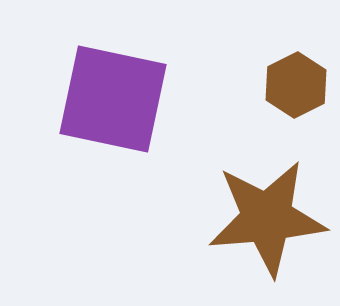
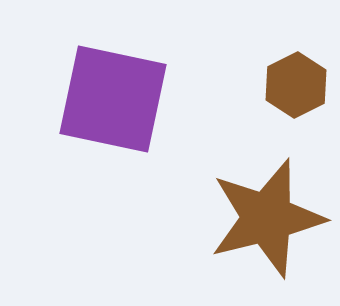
brown star: rotated 9 degrees counterclockwise
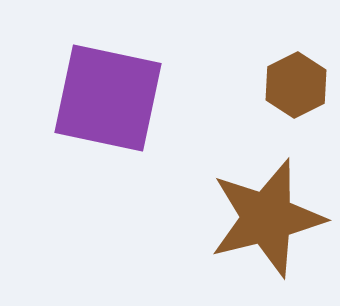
purple square: moved 5 px left, 1 px up
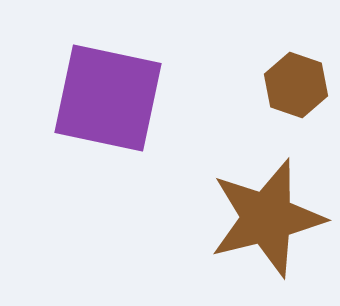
brown hexagon: rotated 14 degrees counterclockwise
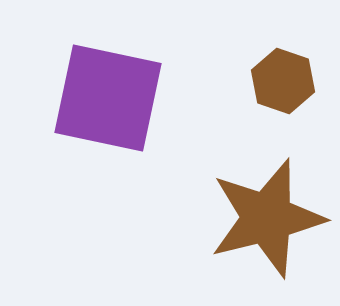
brown hexagon: moved 13 px left, 4 px up
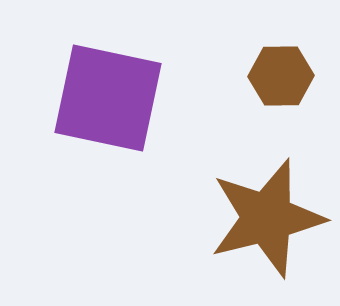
brown hexagon: moved 2 px left, 5 px up; rotated 20 degrees counterclockwise
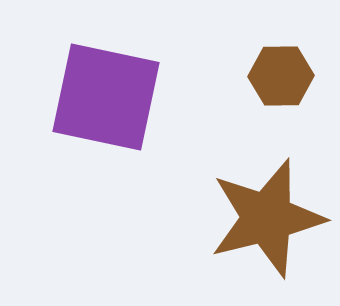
purple square: moved 2 px left, 1 px up
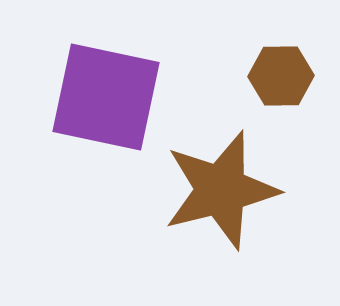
brown star: moved 46 px left, 28 px up
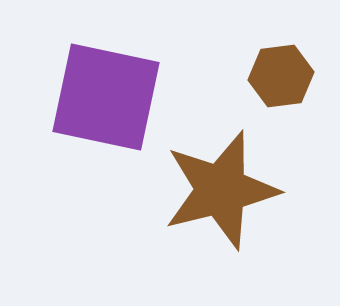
brown hexagon: rotated 6 degrees counterclockwise
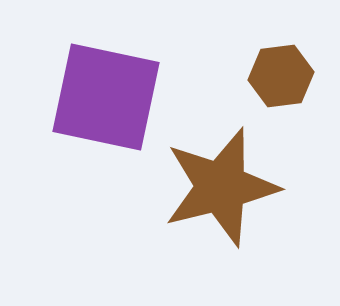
brown star: moved 3 px up
